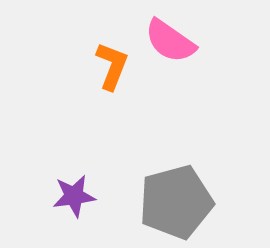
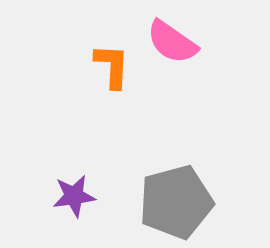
pink semicircle: moved 2 px right, 1 px down
orange L-shape: rotated 18 degrees counterclockwise
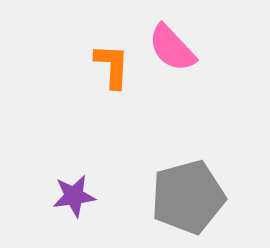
pink semicircle: moved 6 px down; rotated 12 degrees clockwise
gray pentagon: moved 12 px right, 5 px up
